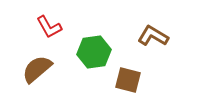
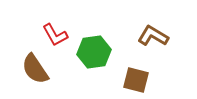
red L-shape: moved 6 px right, 8 px down
brown semicircle: moved 2 px left; rotated 84 degrees counterclockwise
brown square: moved 8 px right
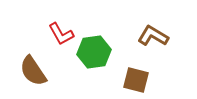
red L-shape: moved 6 px right, 1 px up
brown semicircle: moved 2 px left, 2 px down
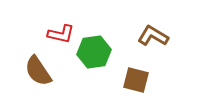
red L-shape: rotated 48 degrees counterclockwise
brown semicircle: moved 5 px right
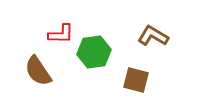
red L-shape: rotated 12 degrees counterclockwise
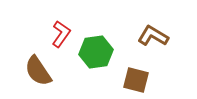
red L-shape: rotated 56 degrees counterclockwise
green hexagon: moved 2 px right
